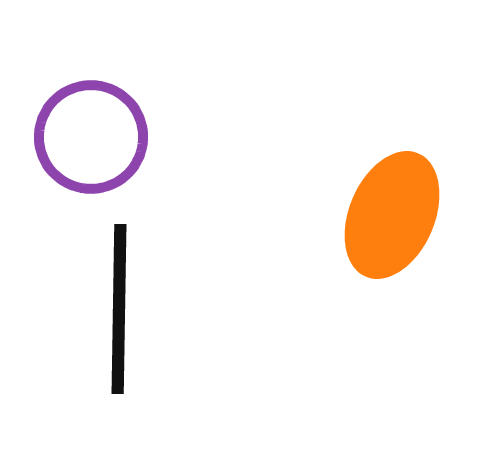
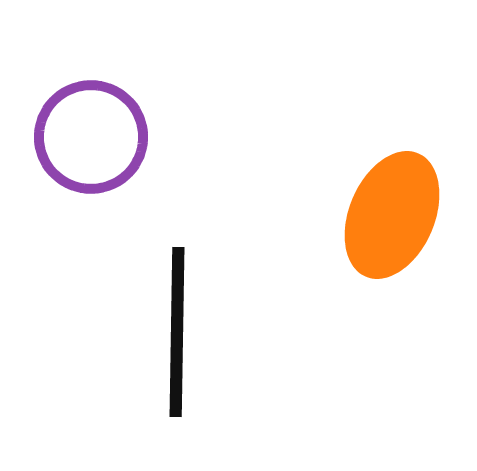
black line: moved 58 px right, 23 px down
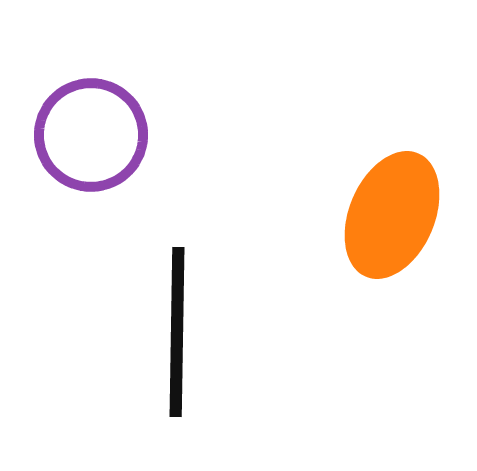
purple circle: moved 2 px up
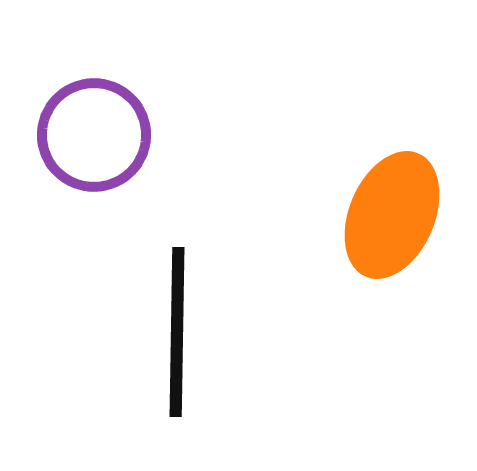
purple circle: moved 3 px right
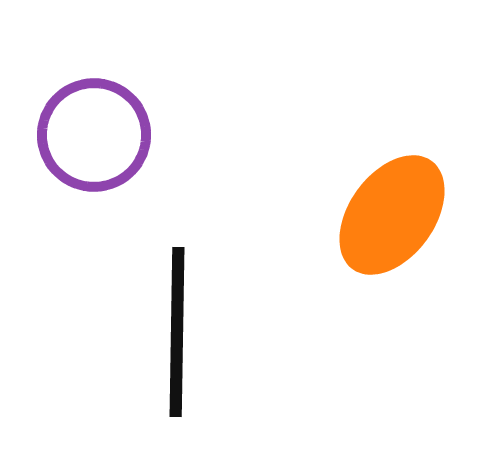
orange ellipse: rotated 13 degrees clockwise
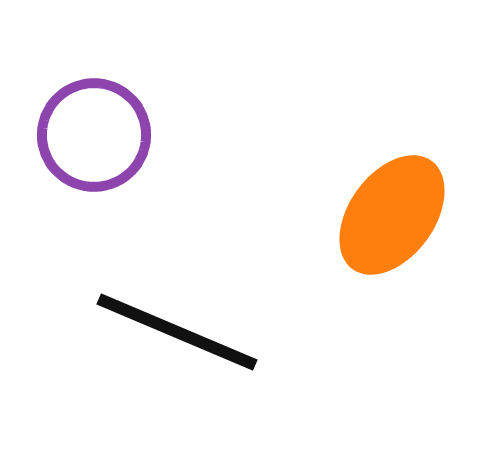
black line: rotated 68 degrees counterclockwise
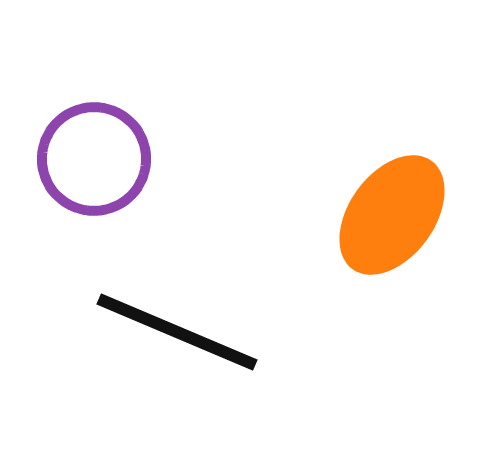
purple circle: moved 24 px down
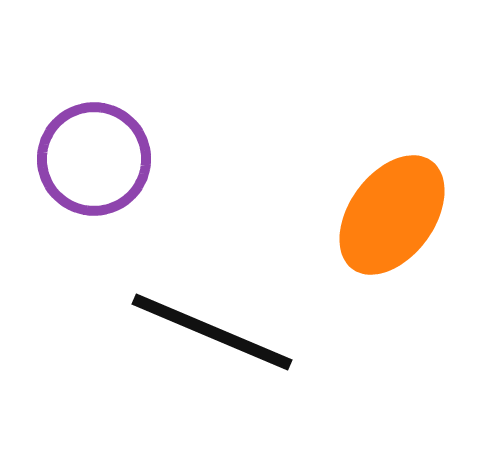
black line: moved 35 px right
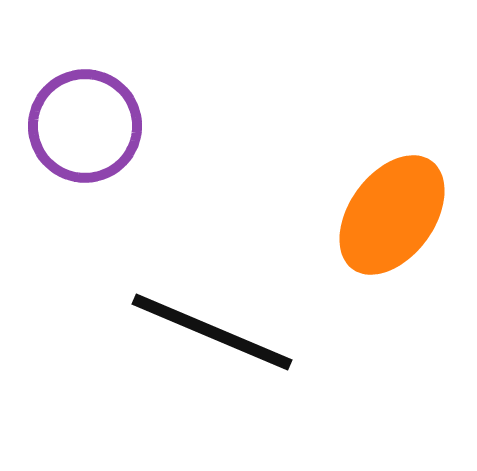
purple circle: moved 9 px left, 33 px up
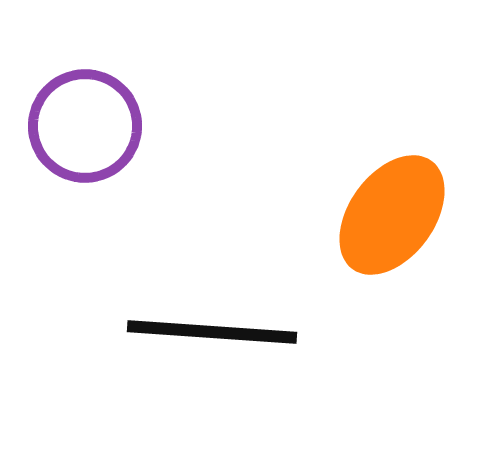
black line: rotated 19 degrees counterclockwise
